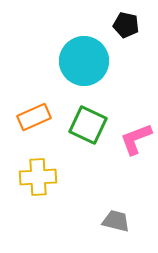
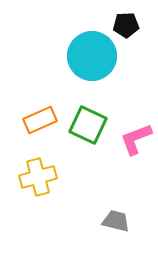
black pentagon: rotated 15 degrees counterclockwise
cyan circle: moved 8 px right, 5 px up
orange rectangle: moved 6 px right, 3 px down
yellow cross: rotated 12 degrees counterclockwise
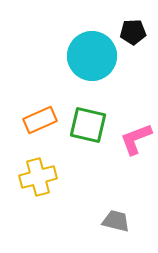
black pentagon: moved 7 px right, 7 px down
green square: rotated 12 degrees counterclockwise
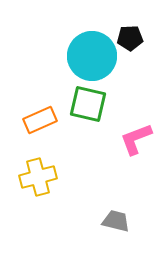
black pentagon: moved 3 px left, 6 px down
green square: moved 21 px up
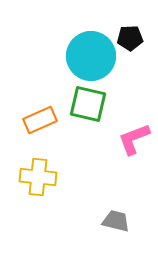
cyan circle: moved 1 px left
pink L-shape: moved 2 px left
yellow cross: rotated 21 degrees clockwise
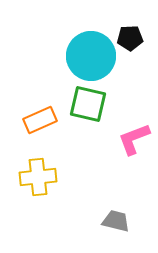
yellow cross: rotated 12 degrees counterclockwise
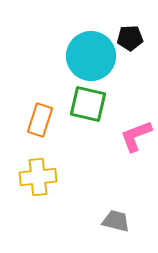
orange rectangle: rotated 48 degrees counterclockwise
pink L-shape: moved 2 px right, 3 px up
